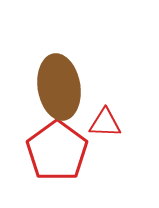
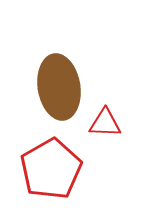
red pentagon: moved 6 px left, 18 px down; rotated 6 degrees clockwise
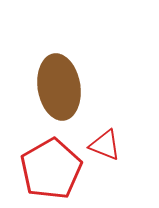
red triangle: moved 22 px down; rotated 20 degrees clockwise
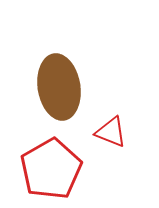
red triangle: moved 6 px right, 13 px up
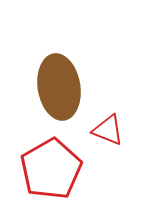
red triangle: moved 3 px left, 2 px up
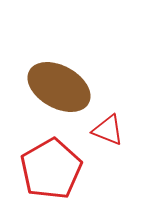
brown ellipse: rotated 52 degrees counterclockwise
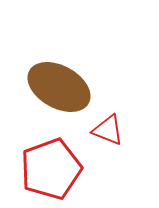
red pentagon: rotated 10 degrees clockwise
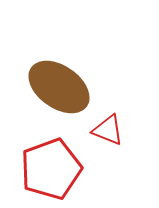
brown ellipse: rotated 6 degrees clockwise
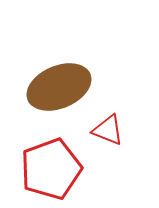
brown ellipse: rotated 58 degrees counterclockwise
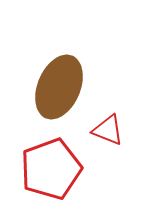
brown ellipse: rotated 44 degrees counterclockwise
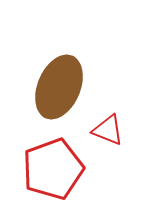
red pentagon: moved 2 px right
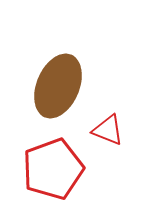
brown ellipse: moved 1 px left, 1 px up
